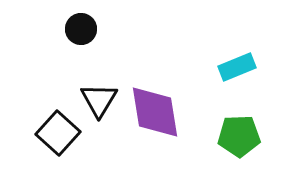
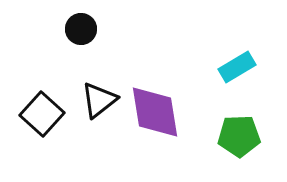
cyan rectangle: rotated 9 degrees counterclockwise
black triangle: rotated 21 degrees clockwise
black square: moved 16 px left, 19 px up
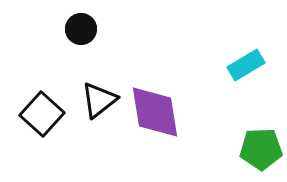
cyan rectangle: moved 9 px right, 2 px up
green pentagon: moved 22 px right, 13 px down
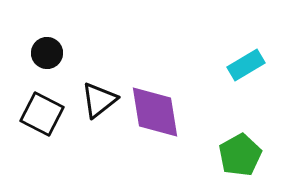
black circle: moved 34 px left, 24 px down
black square: rotated 15 degrees counterclockwise
green pentagon: moved 21 px left, 6 px down; rotated 27 degrees counterclockwise
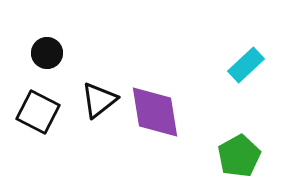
cyan rectangle: rotated 12 degrees counterclockwise
black square: moved 4 px left, 2 px up
green pentagon: moved 1 px left, 1 px down
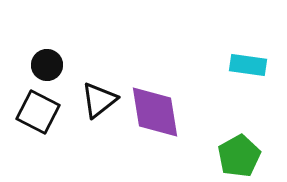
black circle: moved 12 px down
cyan rectangle: moved 2 px right; rotated 51 degrees clockwise
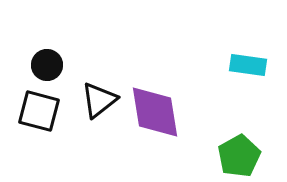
black square: moved 1 px right, 1 px up; rotated 12 degrees counterclockwise
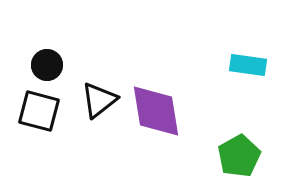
purple diamond: moved 1 px right, 1 px up
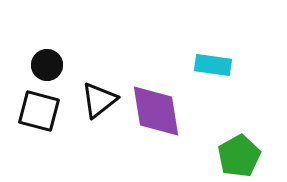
cyan rectangle: moved 35 px left
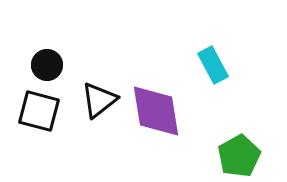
cyan rectangle: rotated 54 degrees clockwise
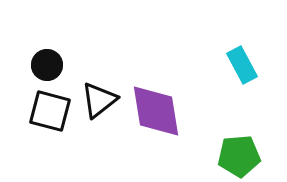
cyan rectangle: moved 29 px right
black square: moved 11 px right
green pentagon: rotated 24 degrees clockwise
